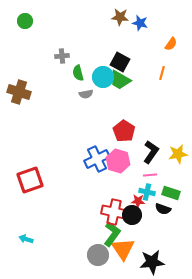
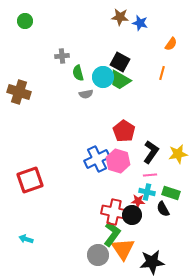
black semicircle: rotated 42 degrees clockwise
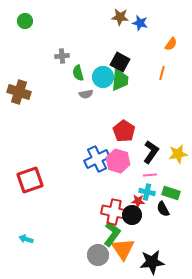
green trapezoid: rotated 115 degrees counterclockwise
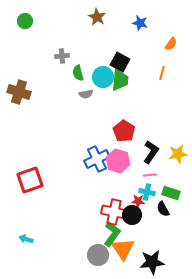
brown star: moved 23 px left; rotated 24 degrees clockwise
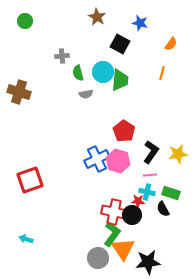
black square: moved 18 px up
cyan circle: moved 5 px up
gray circle: moved 3 px down
black star: moved 4 px left
